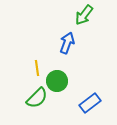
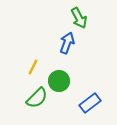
green arrow: moved 5 px left, 3 px down; rotated 65 degrees counterclockwise
yellow line: moved 4 px left, 1 px up; rotated 35 degrees clockwise
green circle: moved 2 px right
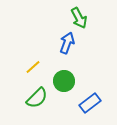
yellow line: rotated 21 degrees clockwise
green circle: moved 5 px right
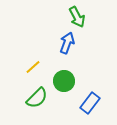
green arrow: moved 2 px left, 1 px up
blue rectangle: rotated 15 degrees counterclockwise
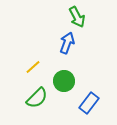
blue rectangle: moved 1 px left
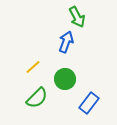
blue arrow: moved 1 px left, 1 px up
green circle: moved 1 px right, 2 px up
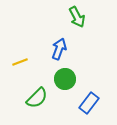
blue arrow: moved 7 px left, 7 px down
yellow line: moved 13 px left, 5 px up; rotated 21 degrees clockwise
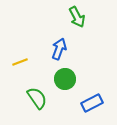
green semicircle: rotated 80 degrees counterclockwise
blue rectangle: moved 3 px right; rotated 25 degrees clockwise
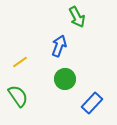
blue arrow: moved 3 px up
yellow line: rotated 14 degrees counterclockwise
green semicircle: moved 19 px left, 2 px up
blue rectangle: rotated 20 degrees counterclockwise
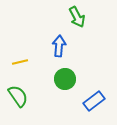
blue arrow: rotated 15 degrees counterclockwise
yellow line: rotated 21 degrees clockwise
blue rectangle: moved 2 px right, 2 px up; rotated 10 degrees clockwise
